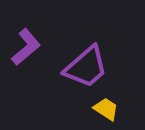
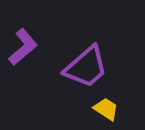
purple L-shape: moved 3 px left
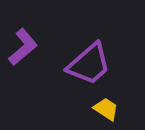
purple trapezoid: moved 3 px right, 3 px up
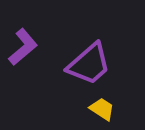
yellow trapezoid: moved 4 px left
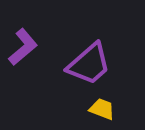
yellow trapezoid: rotated 12 degrees counterclockwise
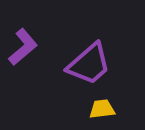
yellow trapezoid: rotated 28 degrees counterclockwise
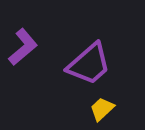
yellow trapezoid: rotated 36 degrees counterclockwise
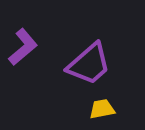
yellow trapezoid: rotated 32 degrees clockwise
